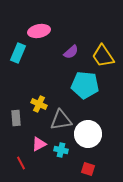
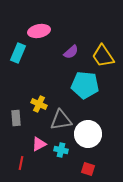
red line: rotated 40 degrees clockwise
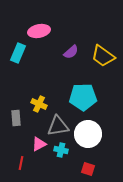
yellow trapezoid: rotated 20 degrees counterclockwise
cyan pentagon: moved 2 px left, 12 px down; rotated 8 degrees counterclockwise
gray triangle: moved 3 px left, 6 px down
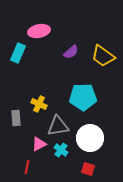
white circle: moved 2 px right, 4 px down
cyan cross: rotated 24 degrees clockwise
red line: moved 6 px right, 4 px down
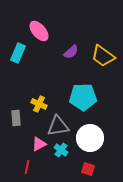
pink ellipse: rotated 60 degrees clockwise
